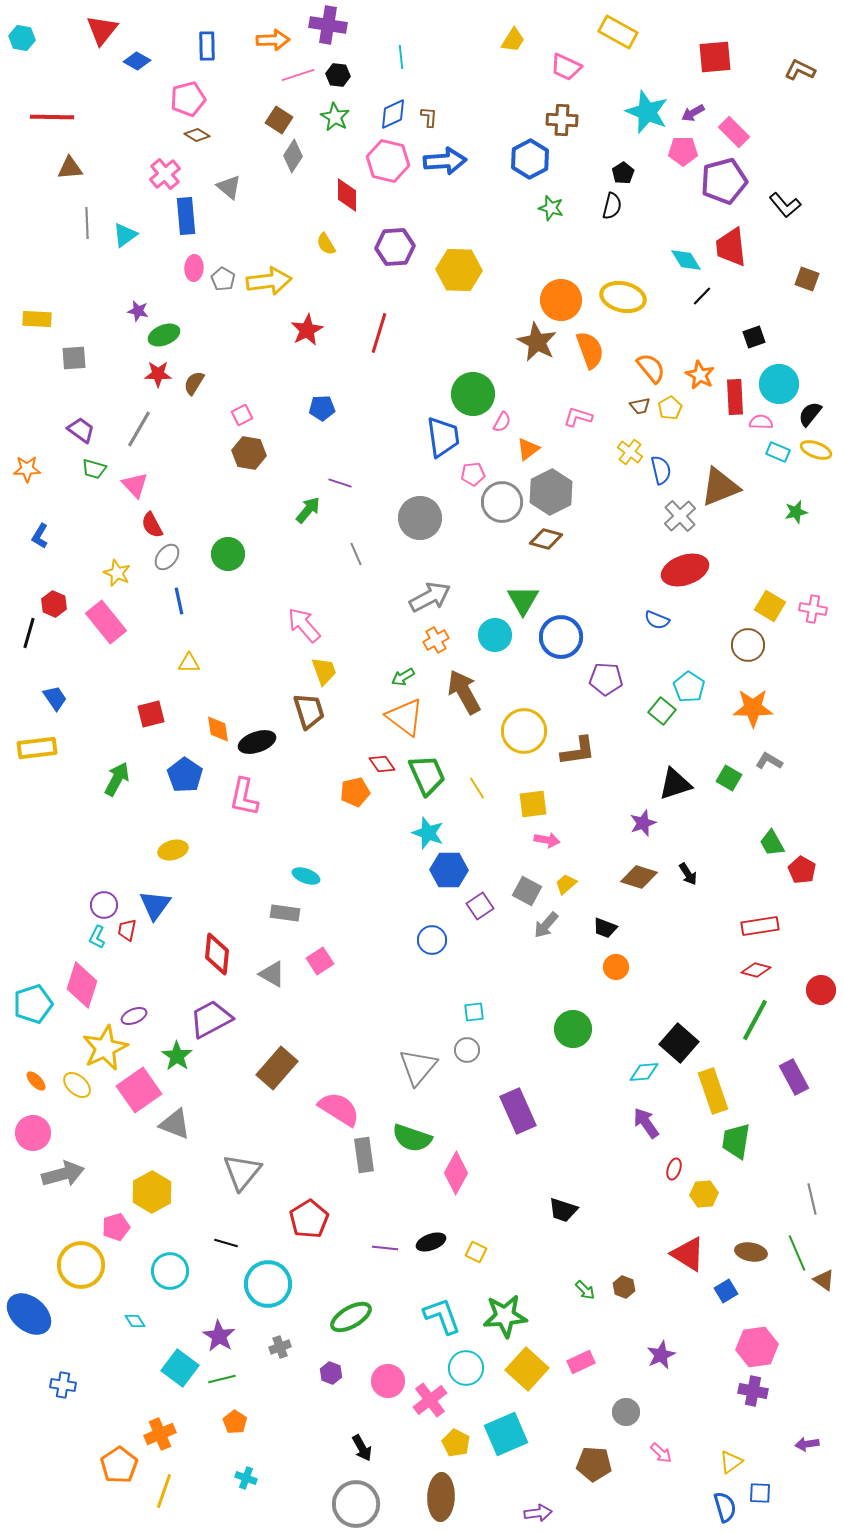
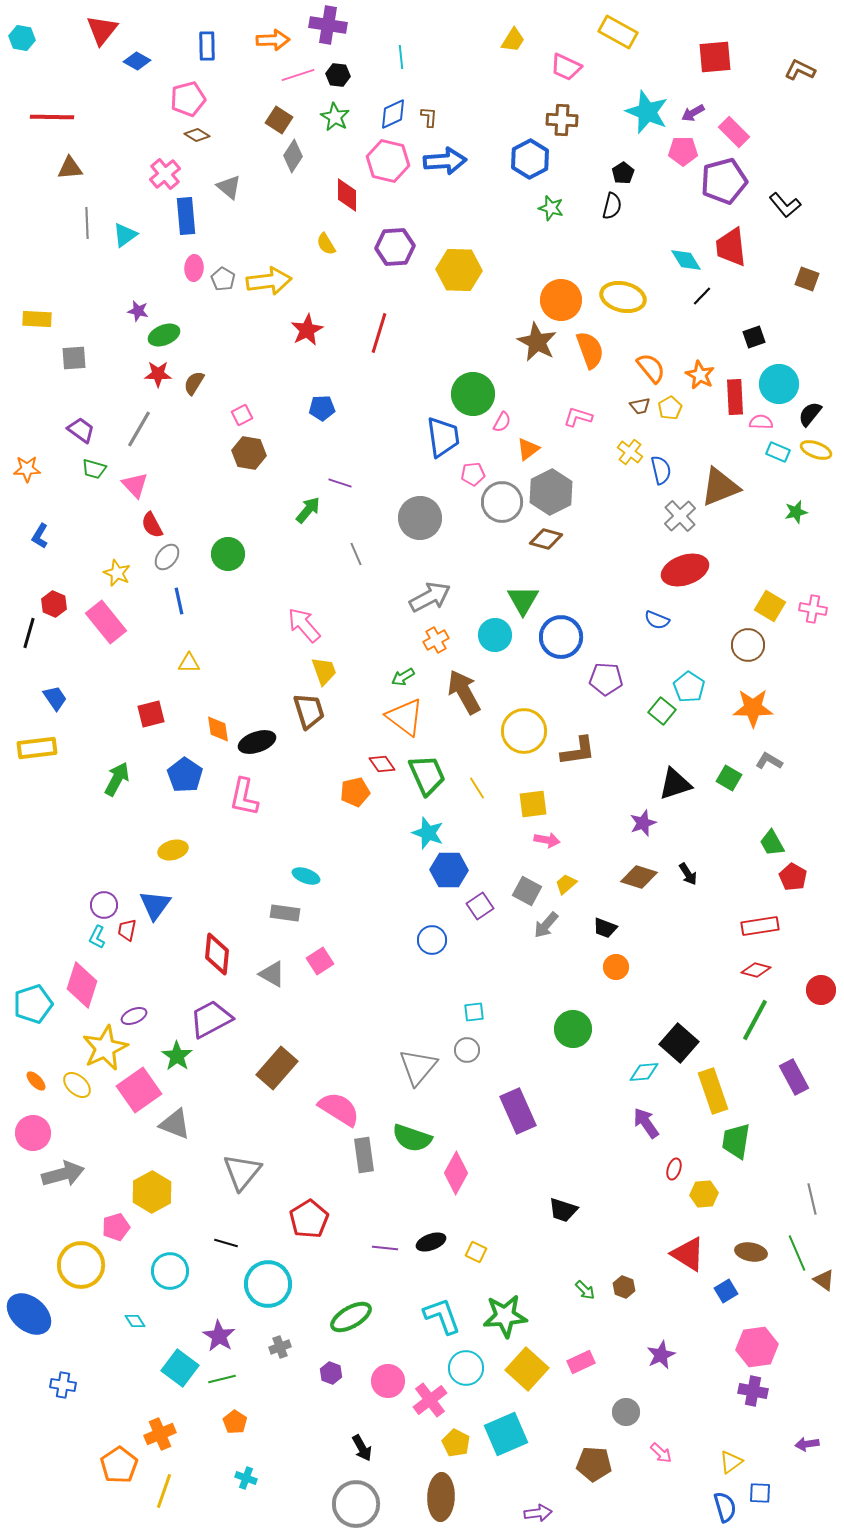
red pentagon at (802, 870): moved 9 px left, 7 px down
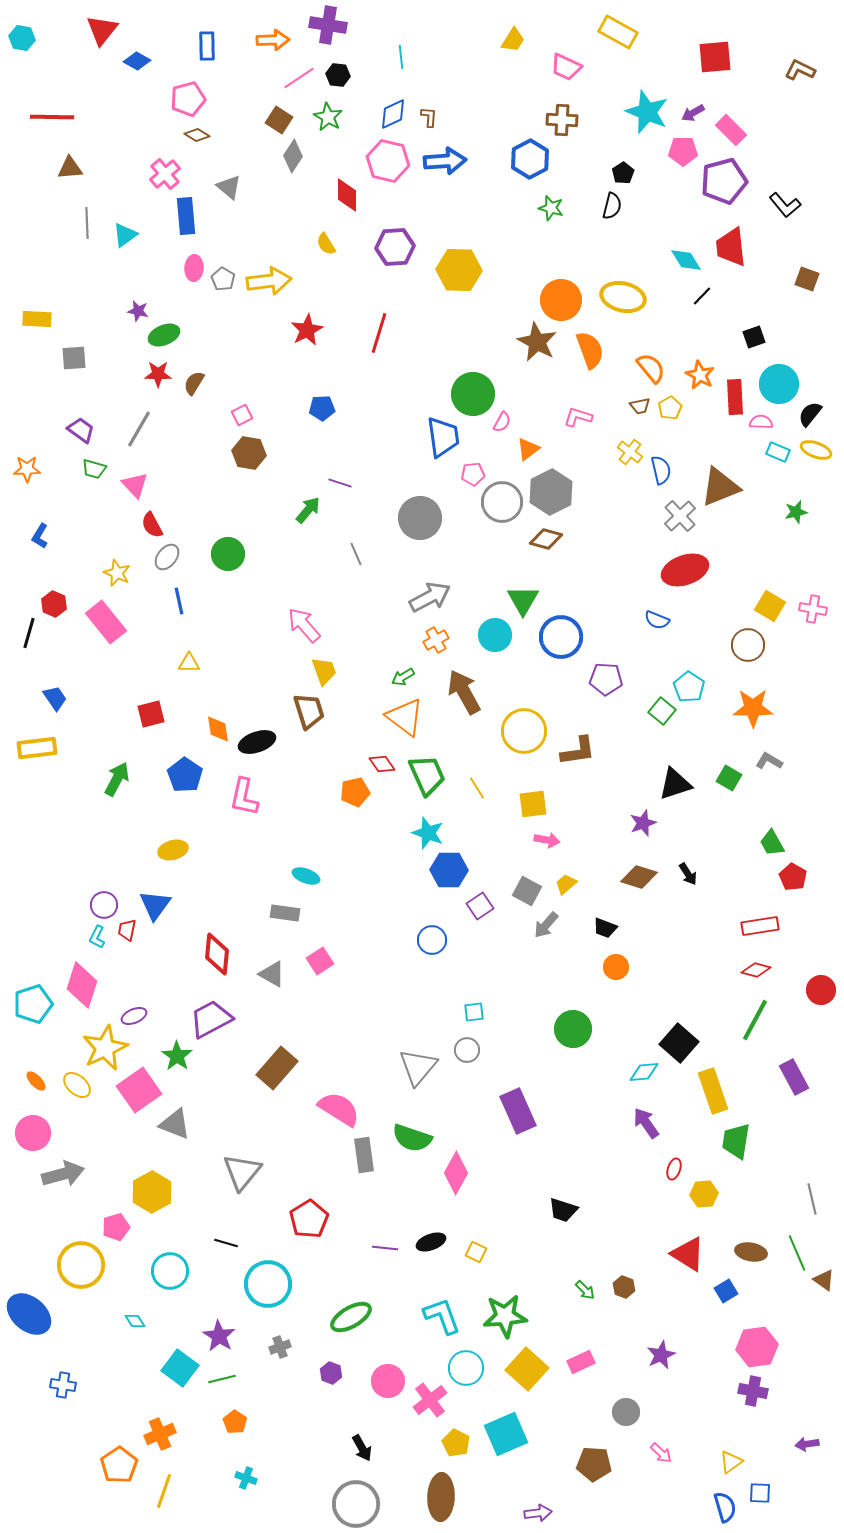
pink line at (298, 75): moved 1 px right, 3 px down; rotated 16 degrees counterclockwise
green star at (335, 117): moved 7 px left
pink rectangle at (734, 132): moved 3 px left, 2 px up
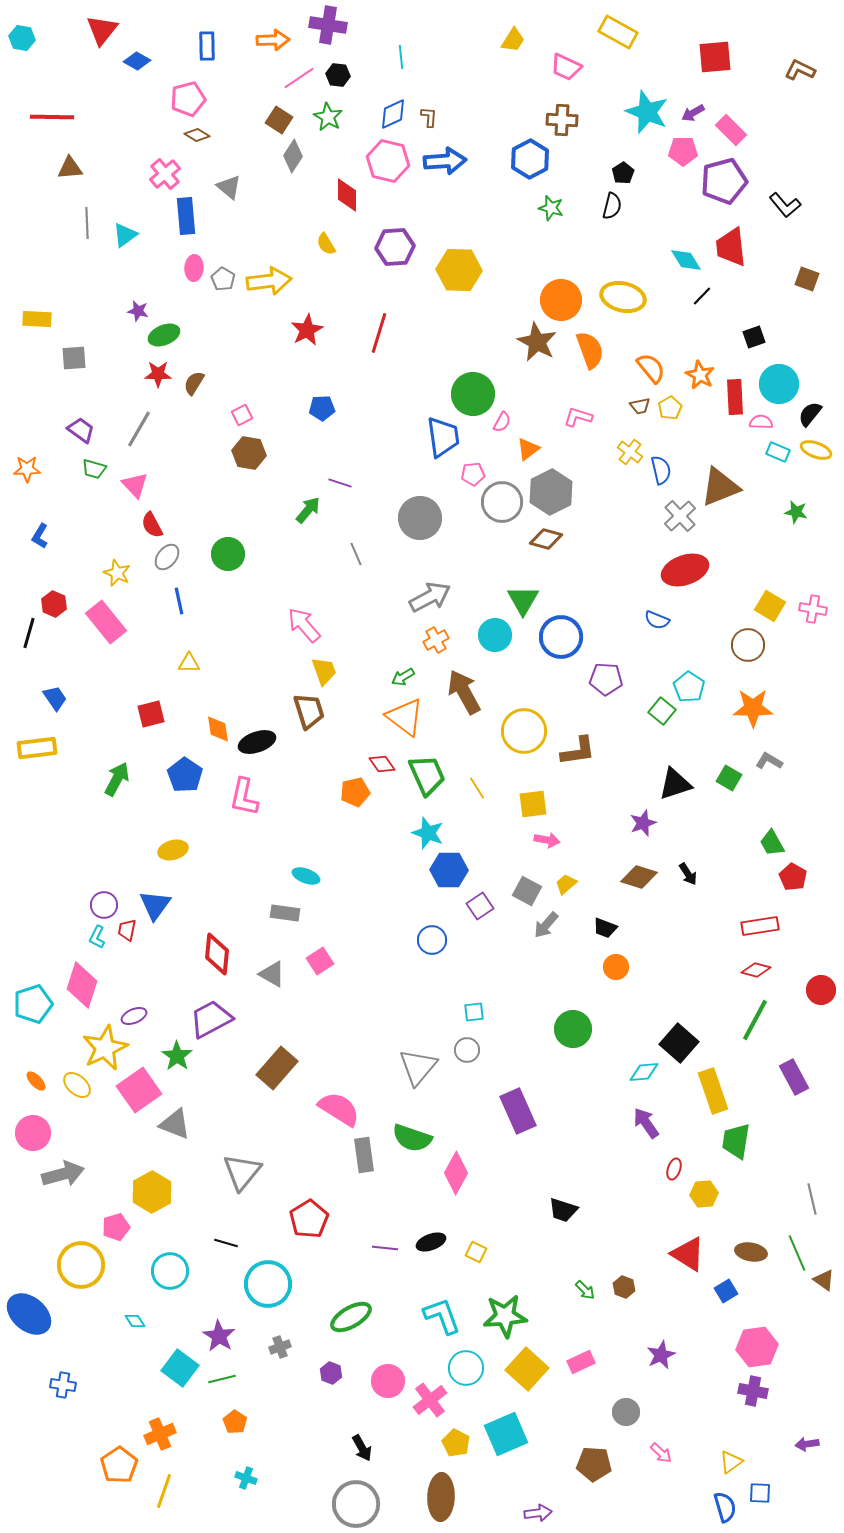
green star at (796, 512): rotated 25 degrees clockwise
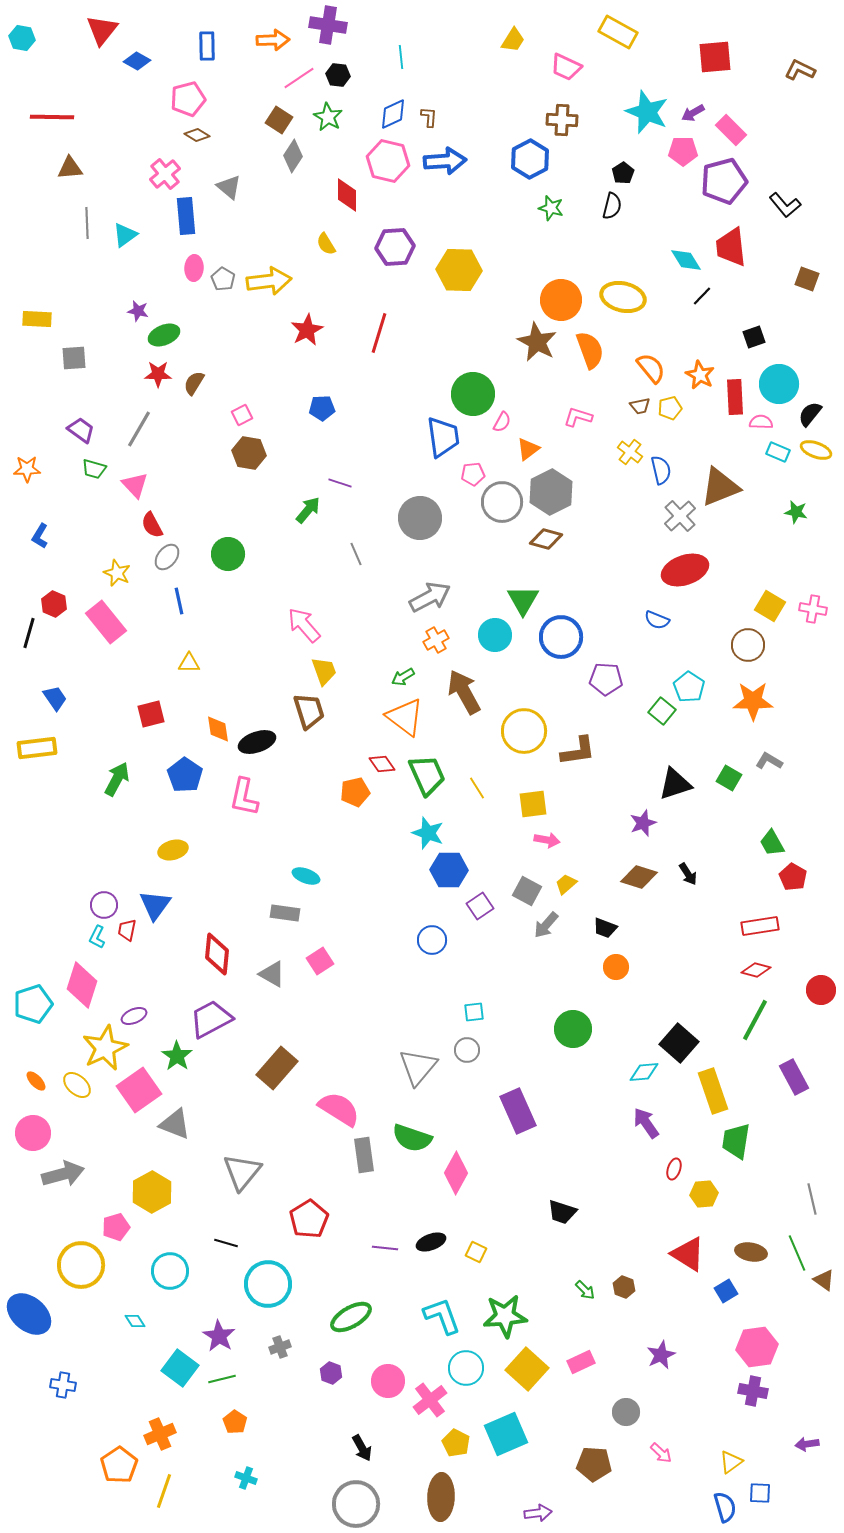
yellow pentagon at (670, 408): rotated 15 degrees clockwise
orange star at (753, 708): moved 7 px up
black trapezoid at (563, 1210): moved 1 px left, 2 px down
